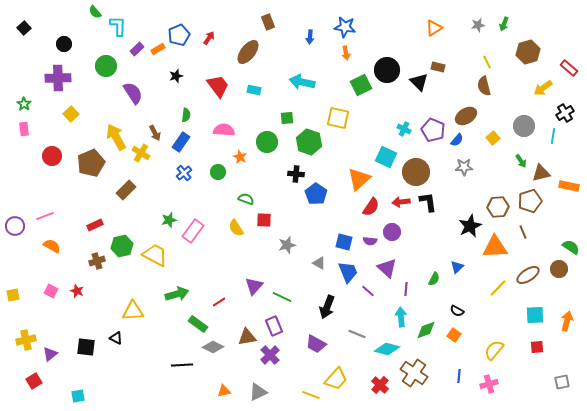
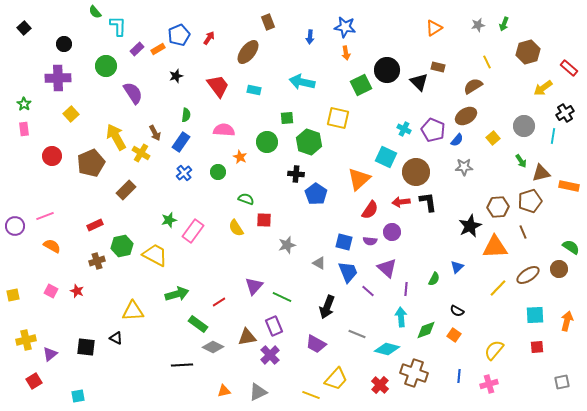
brown semicircle at (484, 86): moved 11 px left; rotated 72 degrees clockwise
red semicircle at (371, 207): moved 1 px left, 3 px down
brown cross at (414, 373): rotated 16 degrees counterclockwise
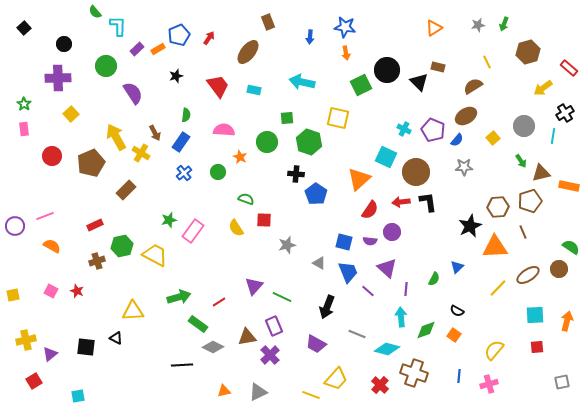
green arrow at (177, 294): moved 2 px right, 3 px down
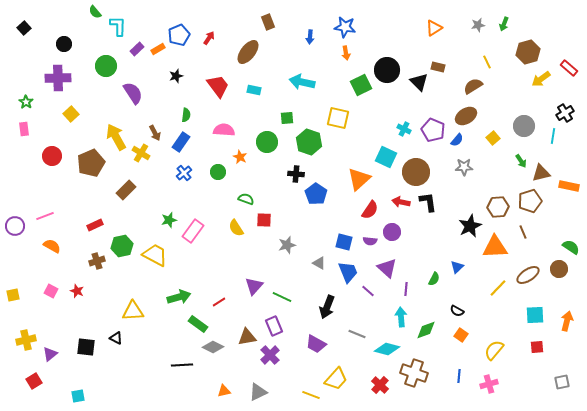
yellow arrow at (543, 88): moved 2 px left, 9 px up
green star at (24, 104): moved 2 px right, 2 px up
red arrow at (401, 202): rotated 18 degrees clockwise
orange square at (454, 335): moved 7 px right
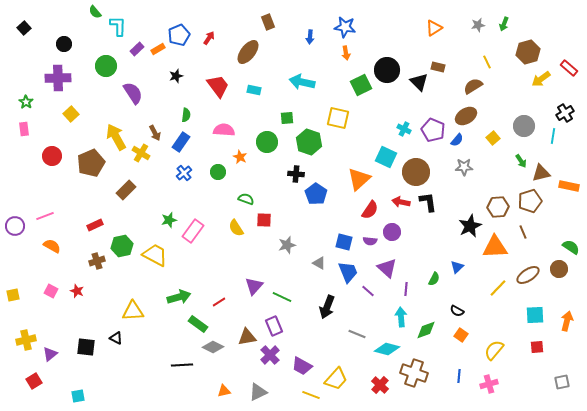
purple trapezoid at (316, 344): moved 14 px left, 22 px down
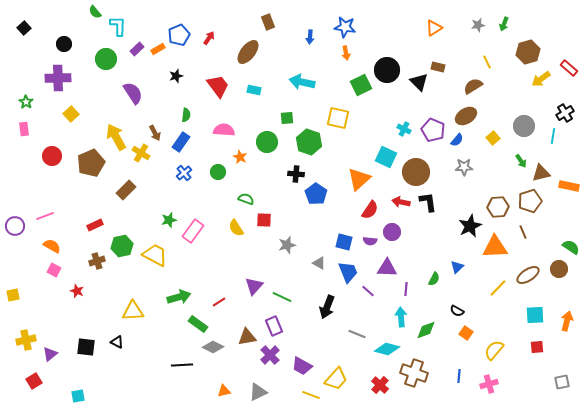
green circle at (106, 66): moved 7 px up
purple triangle at (387, 268): rotated 40 degrees counterclockwise
pink square at (51, 291): moved 3 px right, 21 px up
orange square at (461, 335): moved 5 px right, 2 px up
black triangle at (116, 338): moved 1 px right, 4 px down
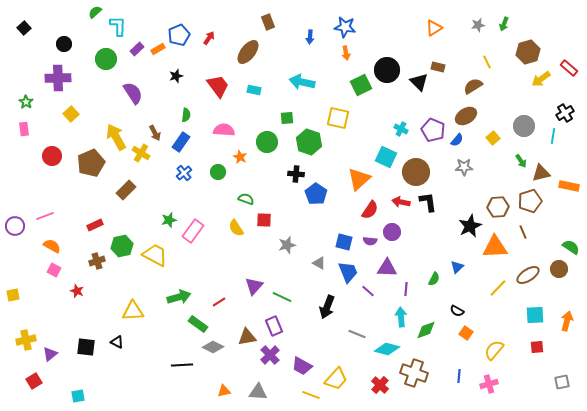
green semicircle at (95, 12): rotated 88 degrees clockwise
cyan cross at (404, 129): moved 3 px left
gray triangle at (258, 392): rotated 30 degrees clockwise
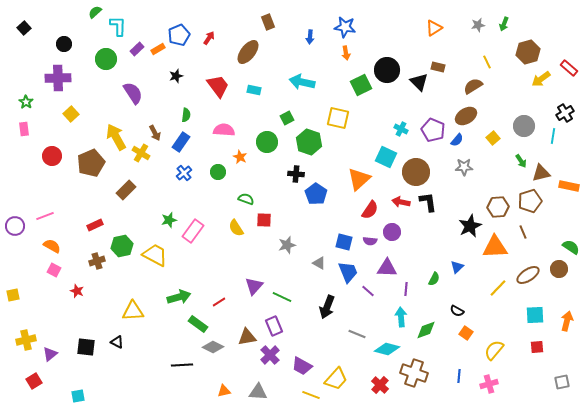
green square at (287, 118): rotated 24 degrees counterclockwise
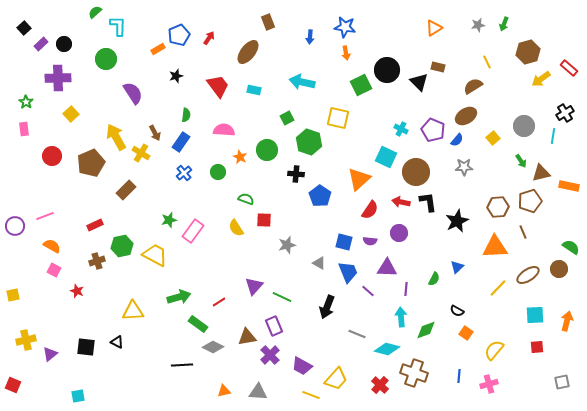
purple rectangle at (137, 49): moved 96 px left, 5 px up
green circle at (267, 142): moved 8 px down
blue pentagon at (316, 194): moved 4 px right, 2 px down
black star at (470, 226): moved 13 px left, 5 px up
purple circle at (392, 232): moved 7 px right, 1 px down
red square at (34, 381): moved 21 px left, 4 px down; rotated 35 degrees counterclockwise
